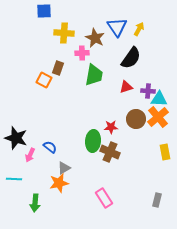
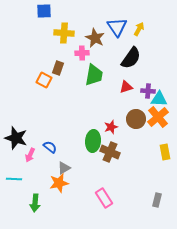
red star: rotated 16 degrees counterclockwise
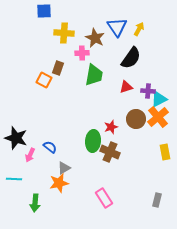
cyan triangle: rotated 30 degrees counterclockwise
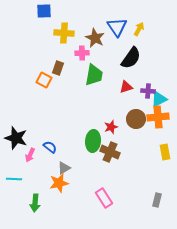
orange cross: rotated 35 degrees clockwise
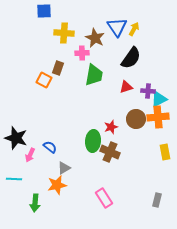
yellow arrow: moved 5 px left
orange star: moved 2 px left, 2 px down
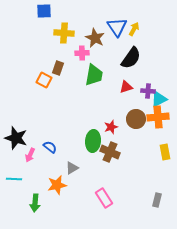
gray triangle: moved 8 px right
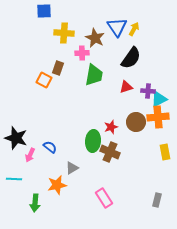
brown circle: moved 3 px down
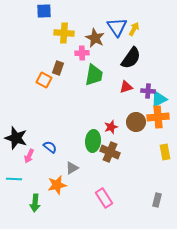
pink arrow: moved 1 px left, 1 px down
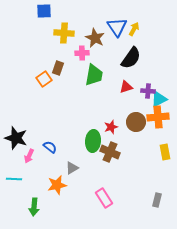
orange square: moved 1 px up; rotated 28 degrees clockwise
green arrow: moved 1 px left, 4 px down
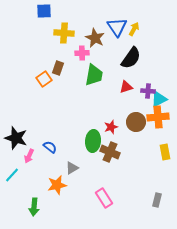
cyan line: moved 2 px left, 4 px up; rotated 49 degrees counterclockwise
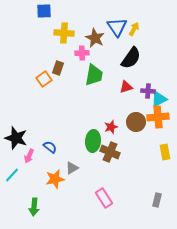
orange star: moved 2 px left, 6 px up
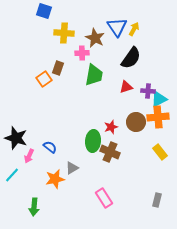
blue square: rotated 21 degrees clockwise
yellow rectangle: moved 5 px left; rotated 28 degrees counterclockwise
